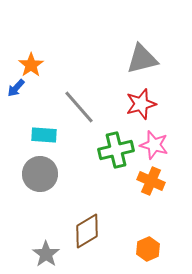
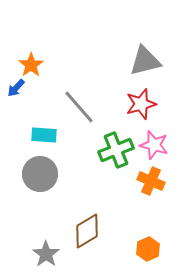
gray triangle: moved 3 px right, 2 px down
green cross: rotated 8 degrees counterclockwise
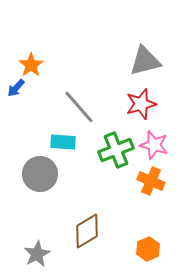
cyan rectangle: moved 19 px right, 7 px down
gray star: moved 9 px left; rotated 8 degrees clockwise
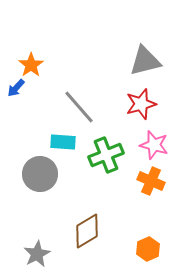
green cross: moved 10 px left, 5 px down
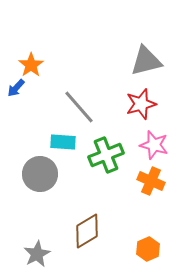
gray triangle: moved 1 px right
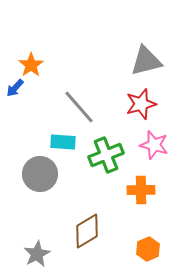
blue arrow: moved 1 px left
orange cross: moved 10 px left, 9 px down; rotated 24 degrees counterclockwise
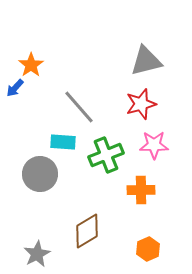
pink star: rotated 16 degrees counterclockwise
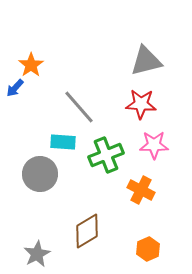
red star: rotated 20 degrees clockwise
orange cross: rotated 28 degrees clockwise
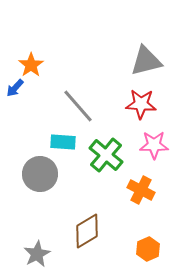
gray line: moved 1 px left, 1 px up
green cross: rotated 28 degrees counterclockwise
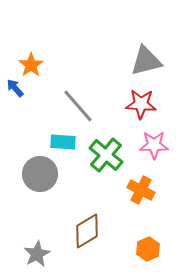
blue arrow: rotated 96 degrees clockwise
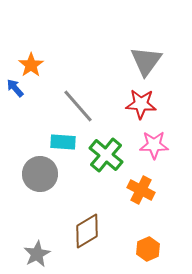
gray triangle: rotated 40 degrees counterclockwise
